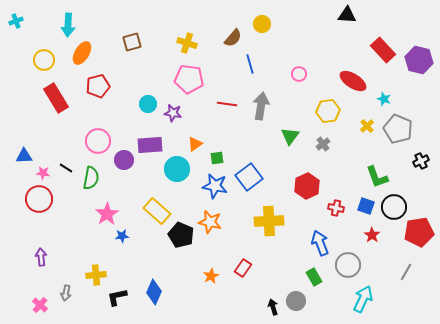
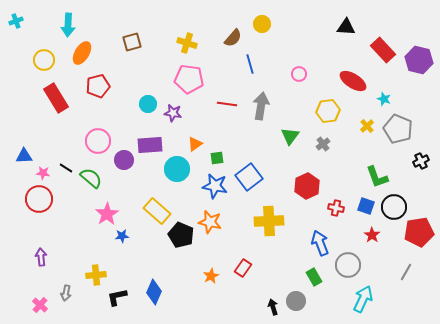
black triangle at (347, 15): moved 1 px left, 12 px down
green semicircle at (91, 178): rotated 60 degrees counterclockwise
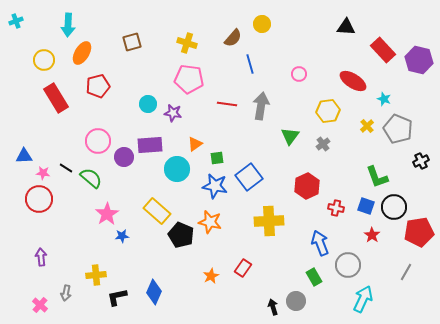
purple circle at (124, 160): moved 3 px up
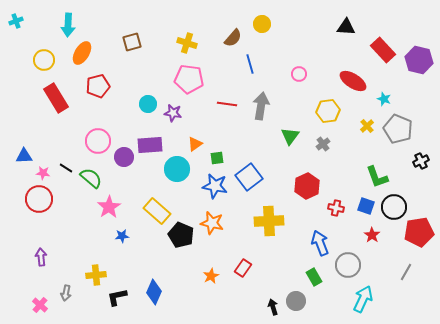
pink star at (107, 214): moved 2 px right, 7 px up
orange star at (210, 222): moved 2 px right, 1 px down
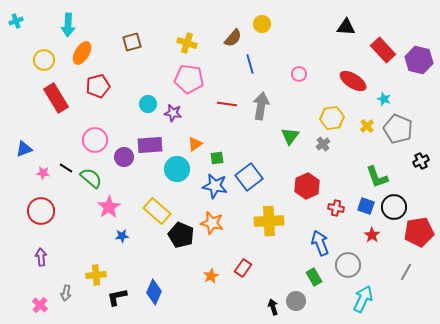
yellow hexagon at (328, 111): moved 4 px right, 7 px down
pink circle at (98, 141): moved 3 px left, 1 px up
blue triangle at (24, 156): moved 7 px up; rotated 18 degrees counterclockwise
red circle at (39, 199): moved 2 px right, 12 px down
